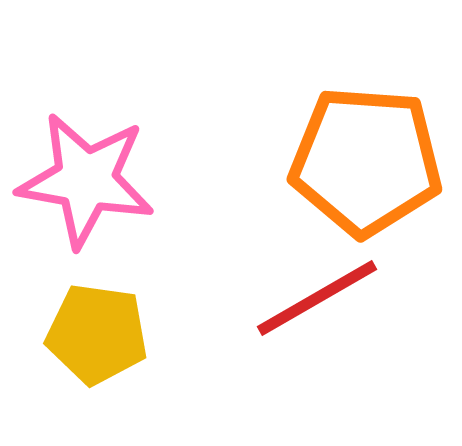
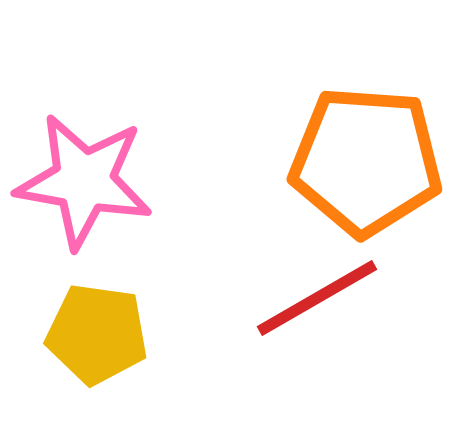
pink star: moved 2 px left, 1 px down
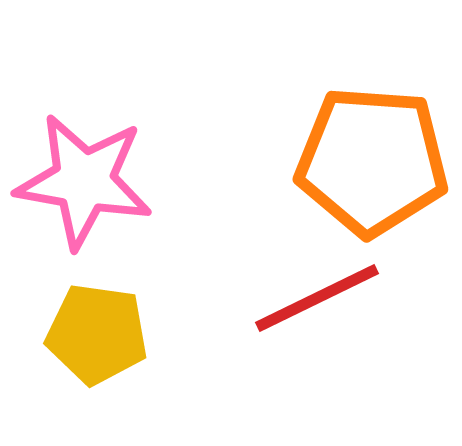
orange pentagon: moved 6 px right
red line: rotated 4 degrees clockwise
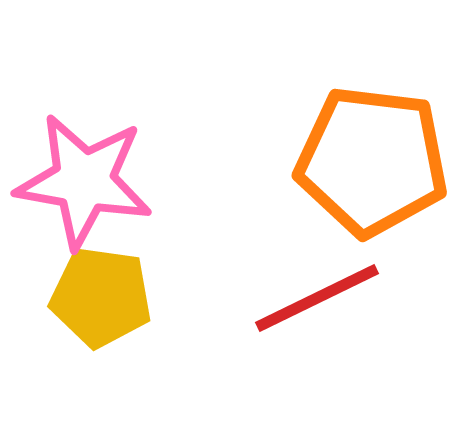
orange pentagon: rotated 3 degrees clockwise
yellow pentagon: moved 4 px right, 37 px up
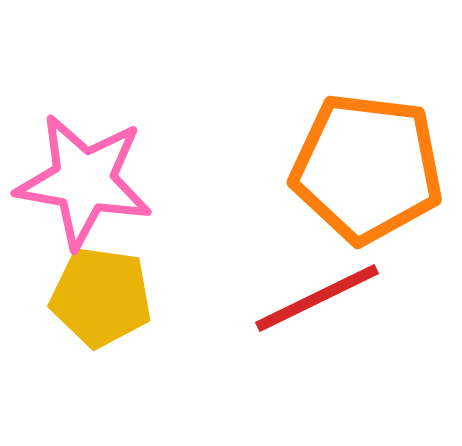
orange pentagon: moved 5 px left, 7 px down
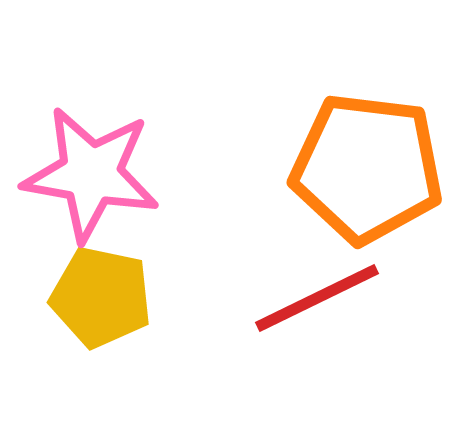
pink star: moved 7 px right, 7 px up
yellow pentagon: rotated 4 degrees clockwise
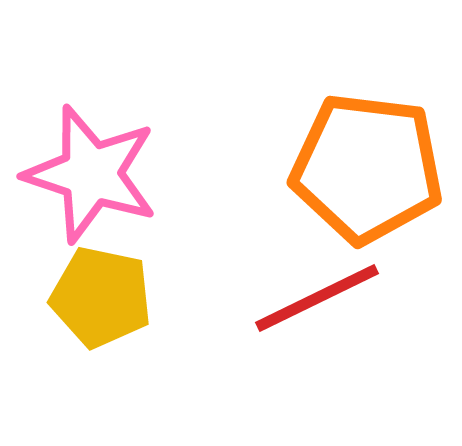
pink star: rotated 8 degrees clockwise
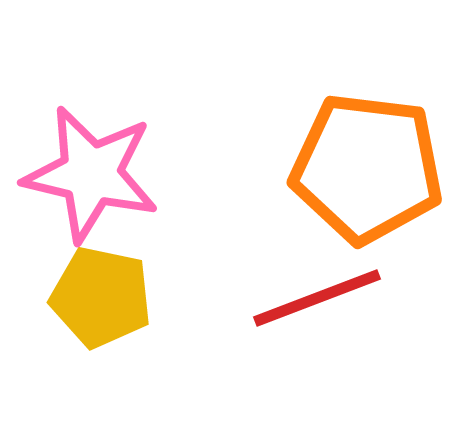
pink star: rotated 5 degrees counterclockwise
red line: rotated 5 degrees clockwise
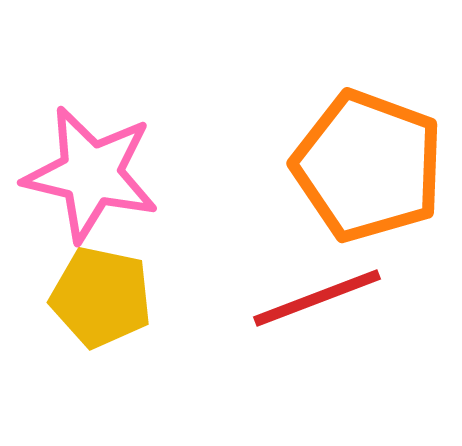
orange pentagon: moved 1 px right, 2 px up; rotated 13 degrees clockwise
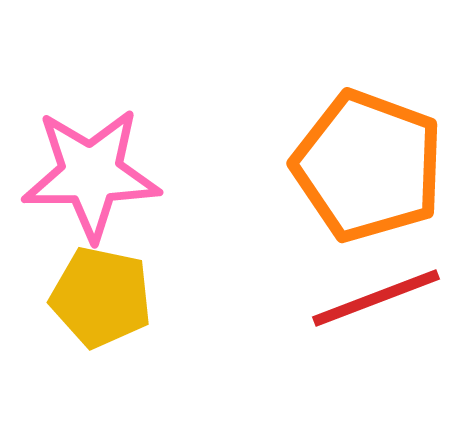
pink star: rotated 14 degrees counterclockwise
red line: moved 59 px right
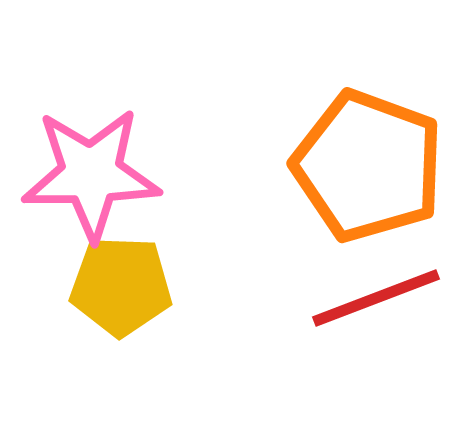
yellow pentagon: moved 20 px right, 11 px up; rotated 10 degrees counterclockwise
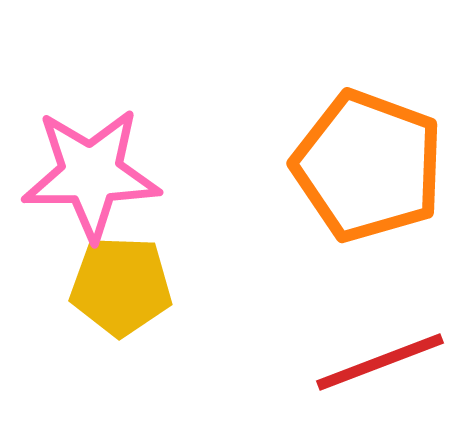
red line: moved 4 px right, 64 px down
